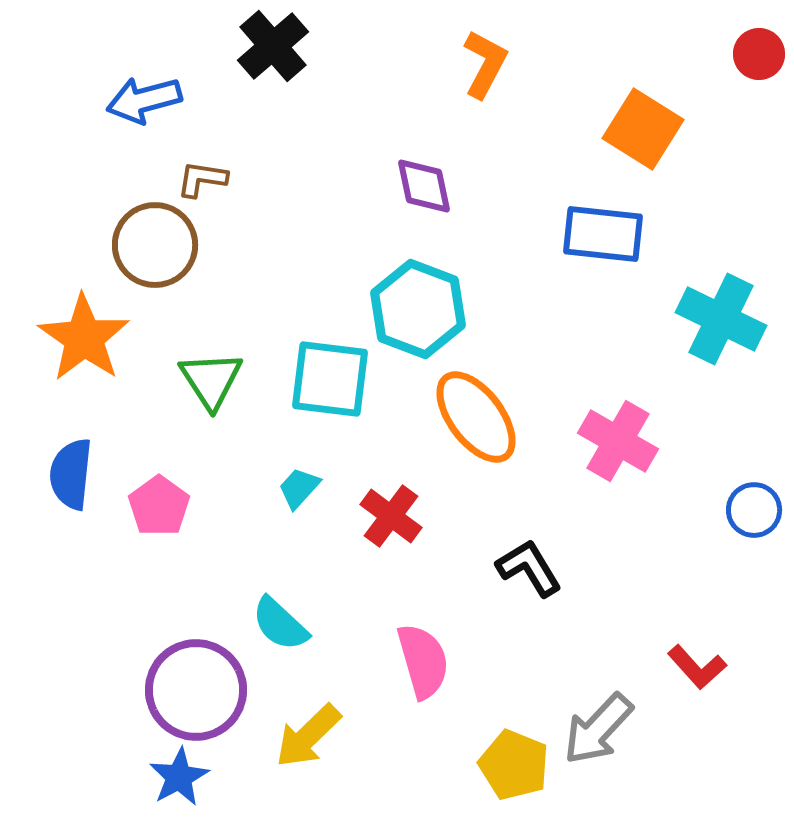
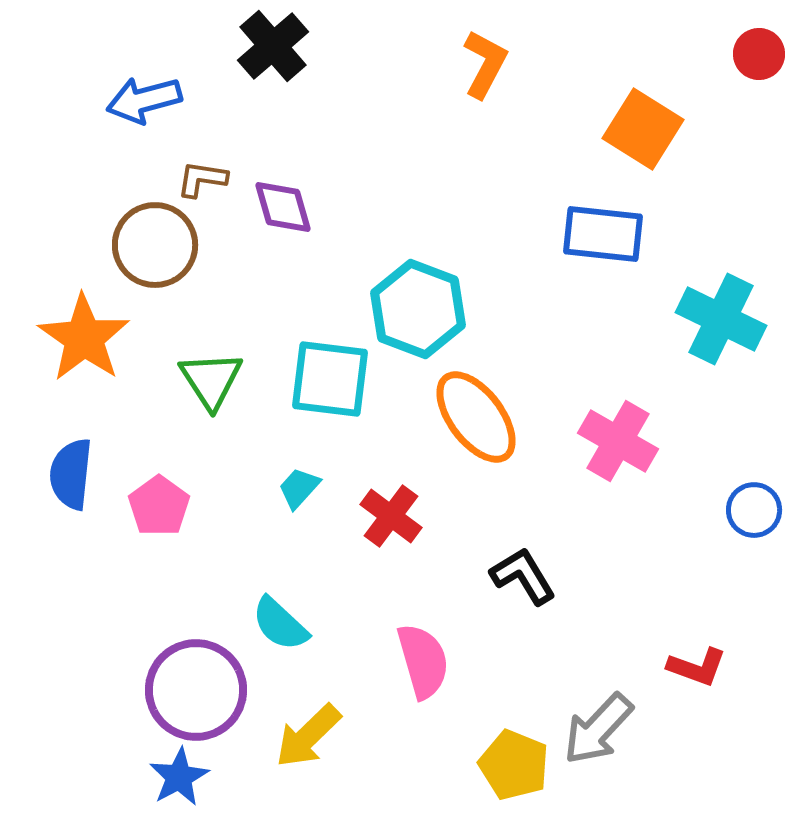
purple diamond: moved 141 px left, 21 px down; rotated 4 degrees counterclockwise
black L-shape: moved 6 px left, 8 px down
red L-shape: rotated 28 degrees counterclockwise
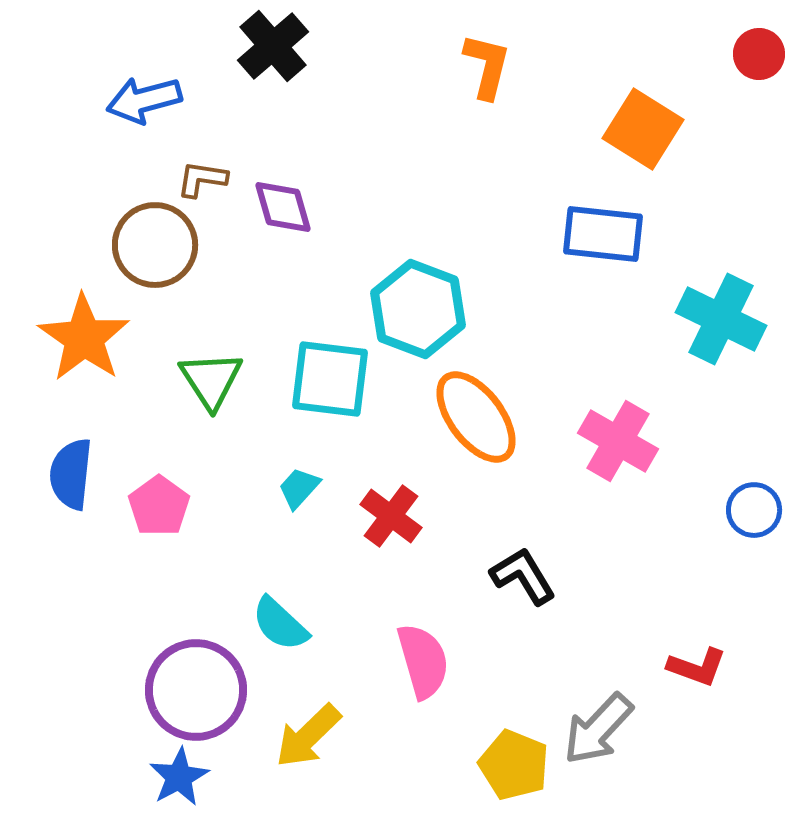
orange L-shape: moved 2 px right, 2 px down; rotated 14 degrees counterclockwise
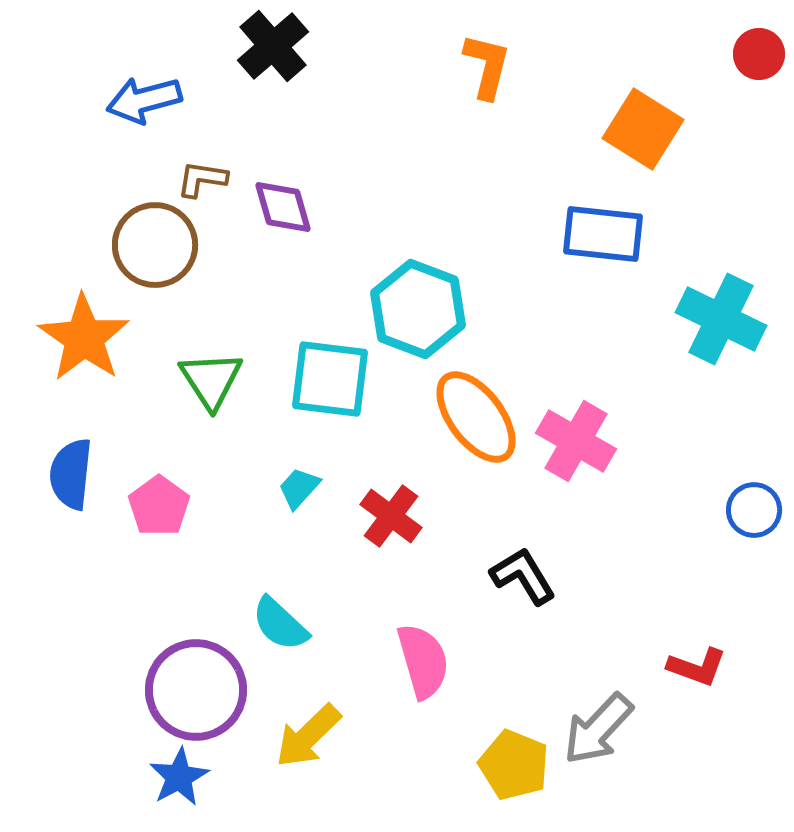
pink cross: moved 42 px left
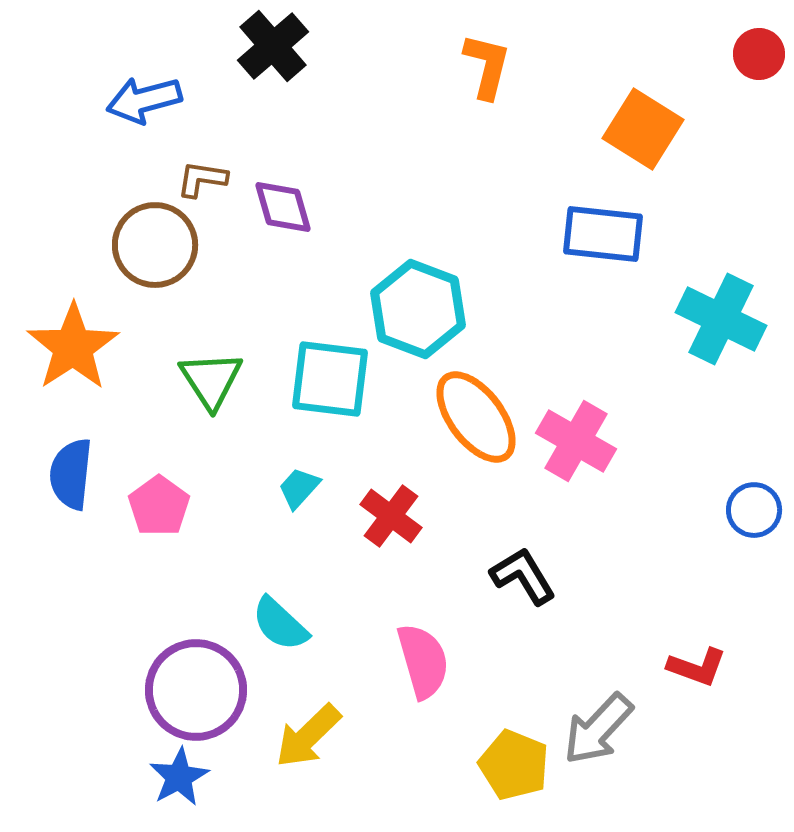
orange star: moved 11 px left, 9 px down; rotated 4 degrees clockwise
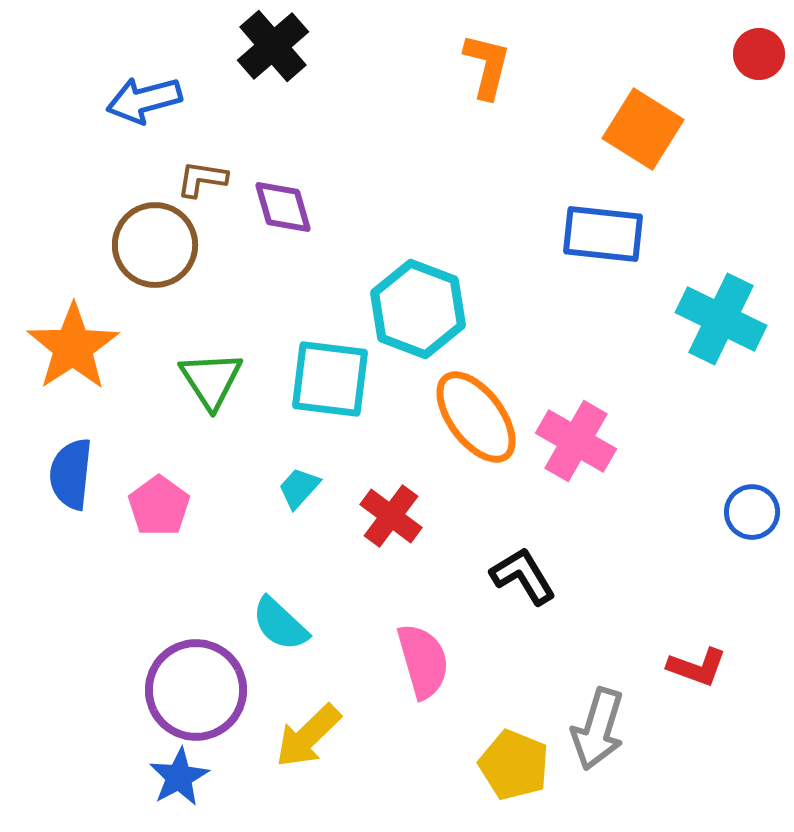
blue circle: moved 2 px left, 2 px down
gray arrow: rotated 26 degrees counterclockwise
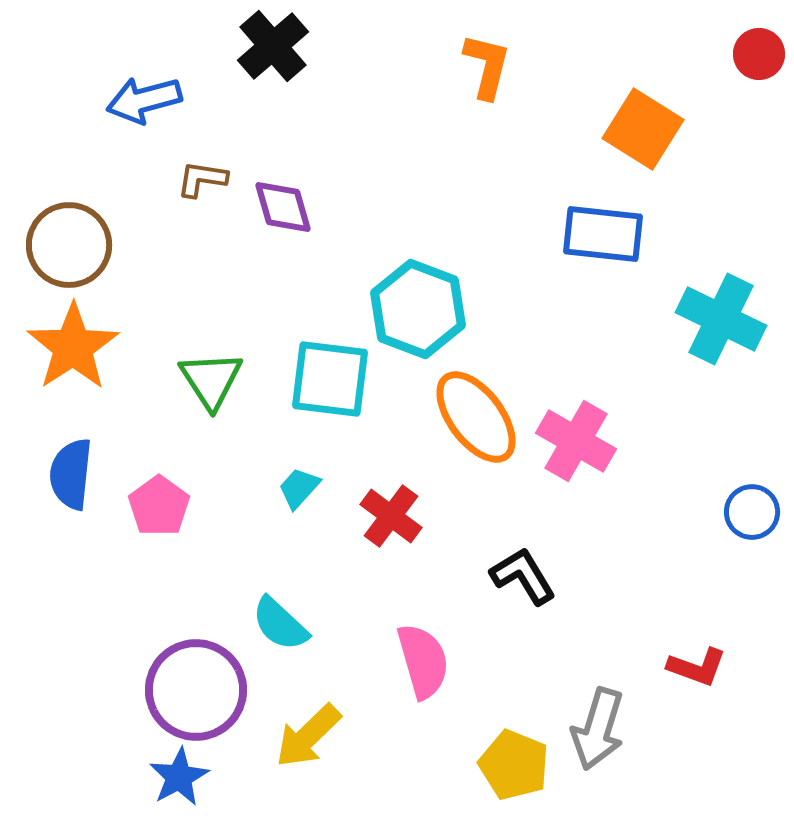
brown circle: moved 86 px left
